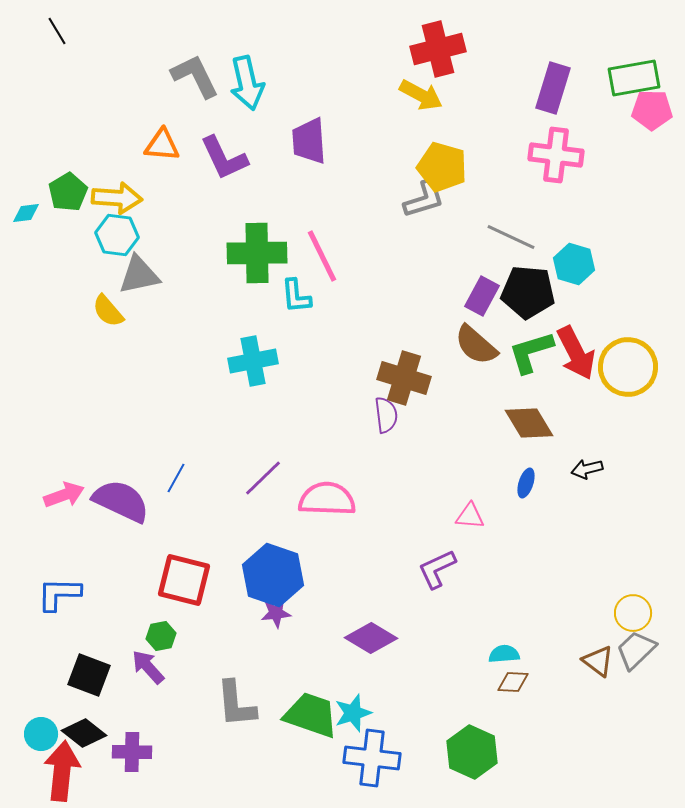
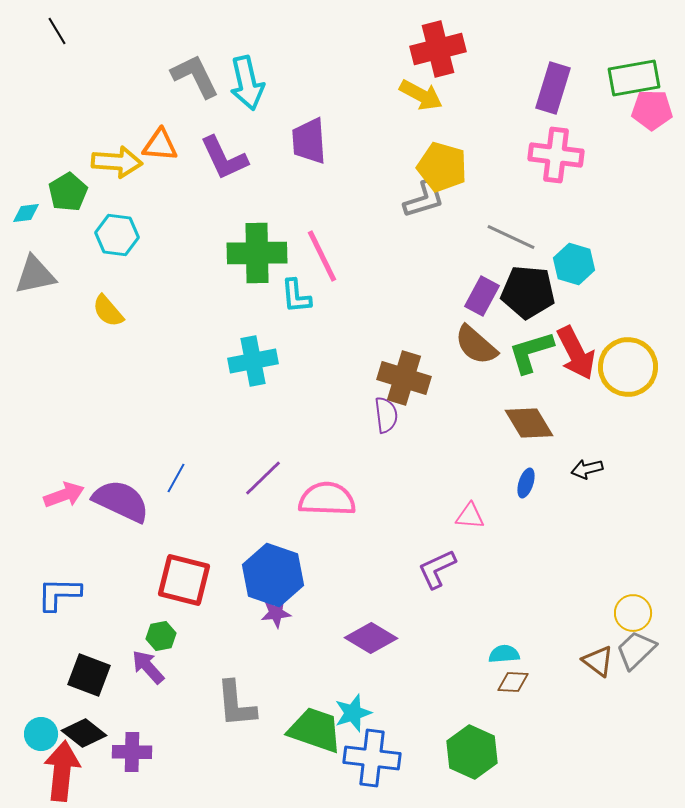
orange triangle at (162, 145): moved 2 px left
yellow arrow at (117, 198): moved 36 px up
gray triangle at (139, 275): moved 104 px left
green trapezoid at (311, 715): moved 4 px right, 15 px down
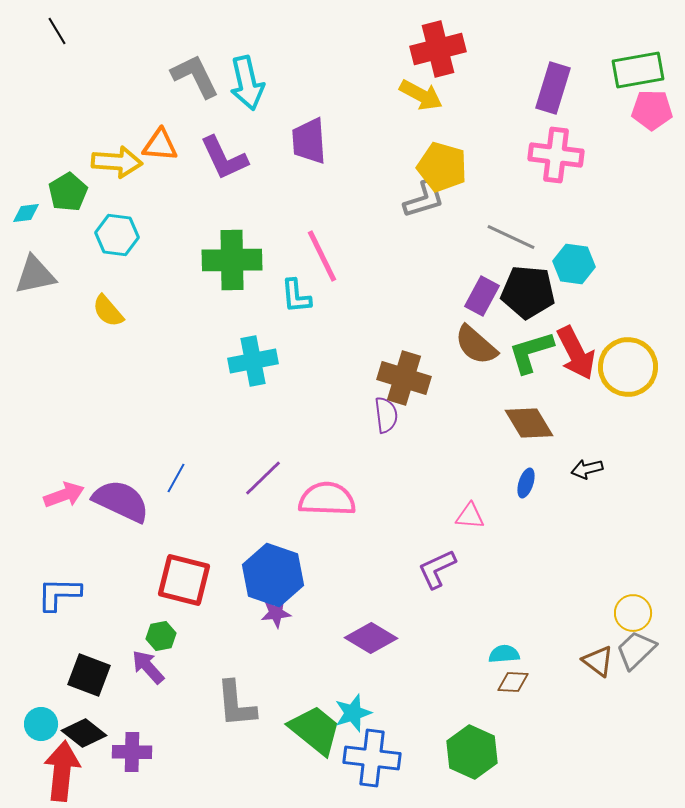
green rectangle at (634, 78): moved 4 px right, 8 px up
green cross at (257, 253): moved 25 px left, 7 px down
cyan hexagon at (574, 264): rotated 9 degrees counterclockwise
green trapezoid at (315, 730): rotated 20 degrees clockwise
cyan circle at (41, 734): moved 10 px up
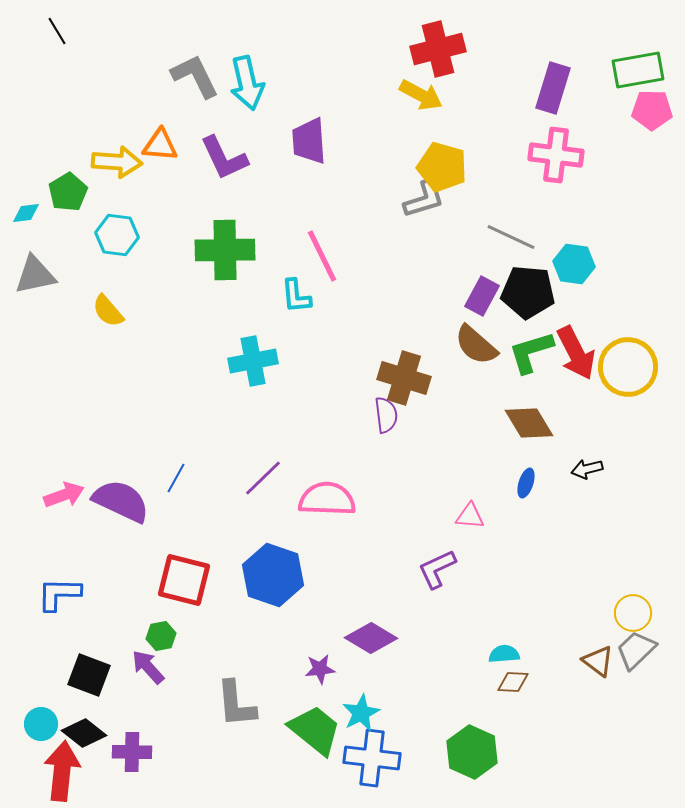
green cross at (232, 260): moved 7 px left, 10 px up
purple star at (276, 613): moved 44 px right, 56 px down
cyan star at (353, 713): moved 8 px right; rotated 9 degrees counterclockwise
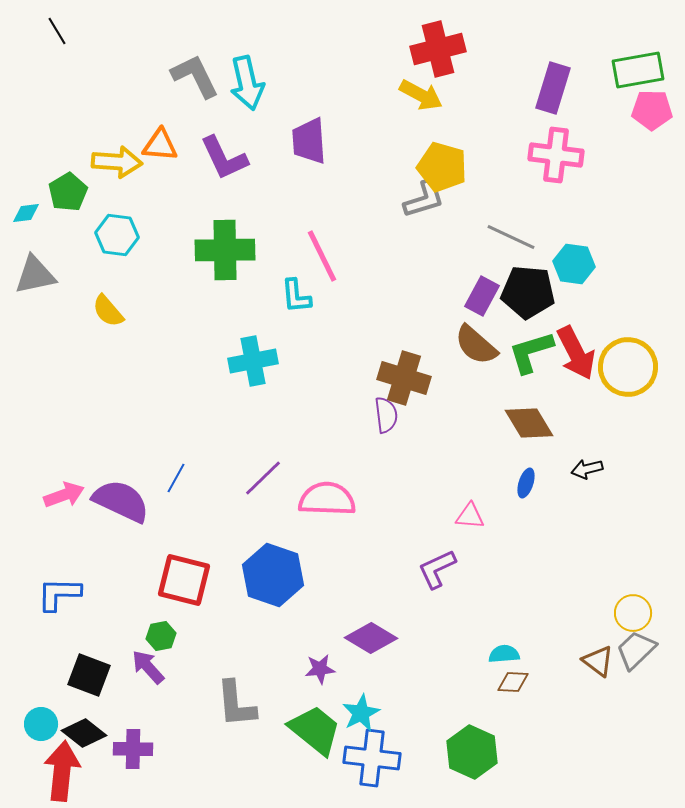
purple cross at (132, 752): moved 1 px right, 3 px up
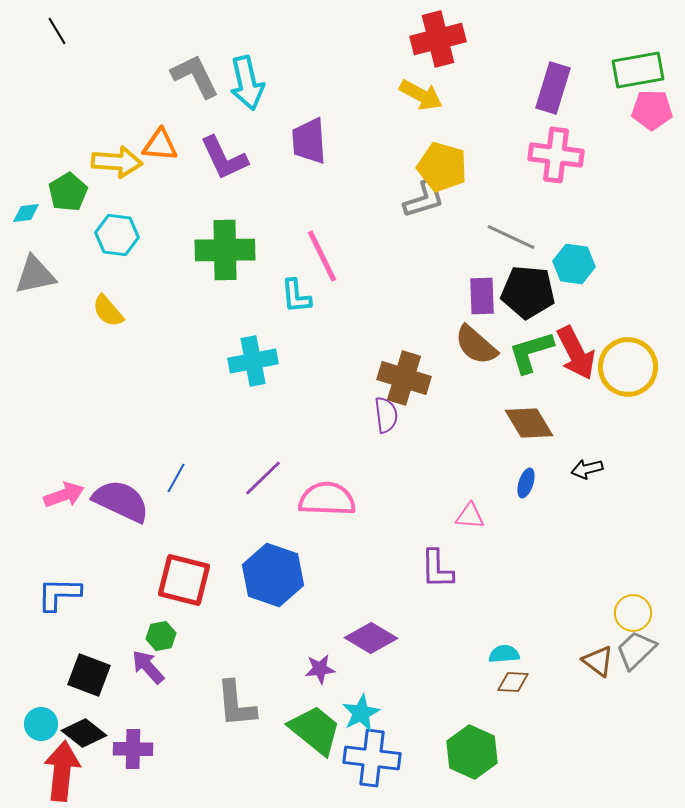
red cross at (438, 49): moved 10 px up
purple rectangle at (482, 296): rotated 30 degrees counterclockwise
purple L-shape at (437, 569): rotated 66 degrees counterclockwise
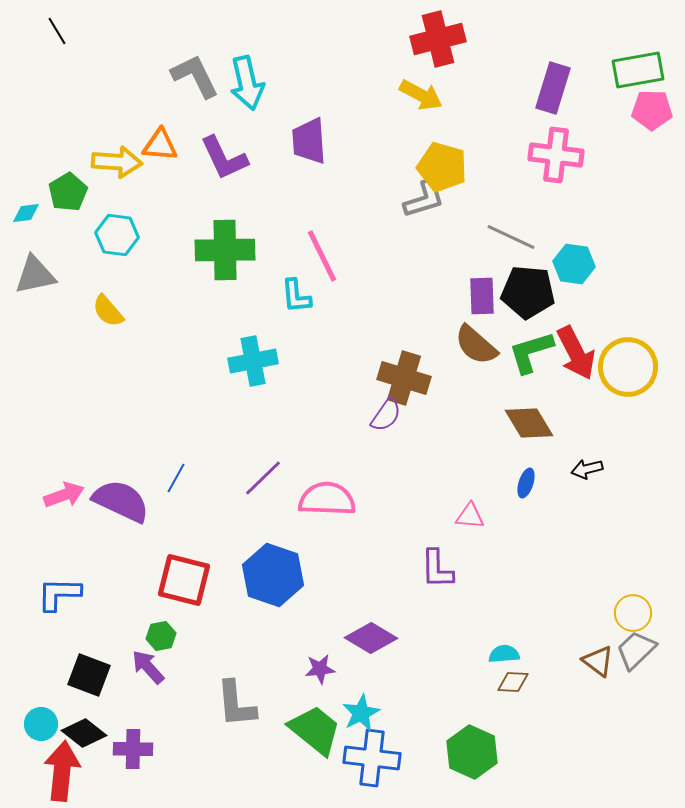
purple semicircle at (386, 415): rotated 42 degrees clockwise
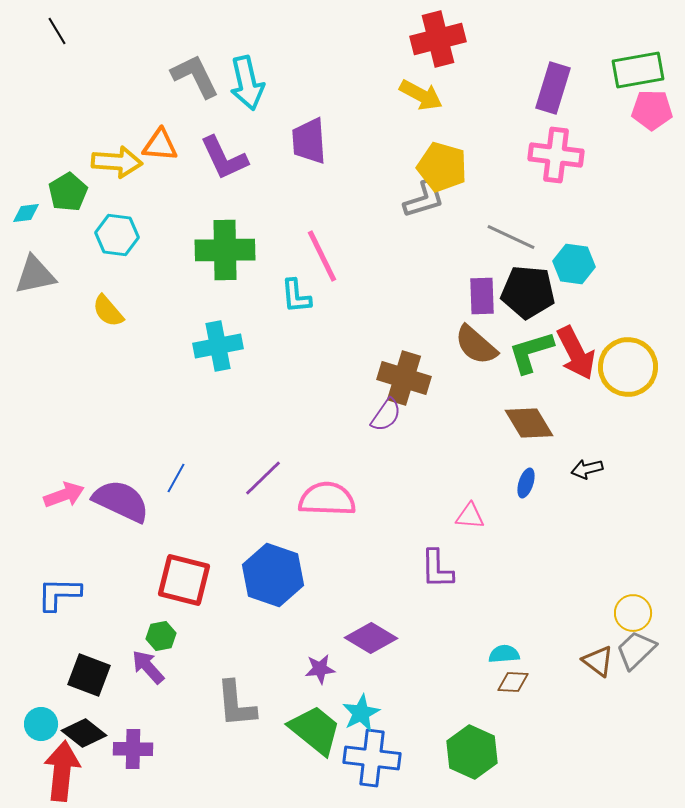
cyan cross at (253, 361): moved 35 px left, 15 px up
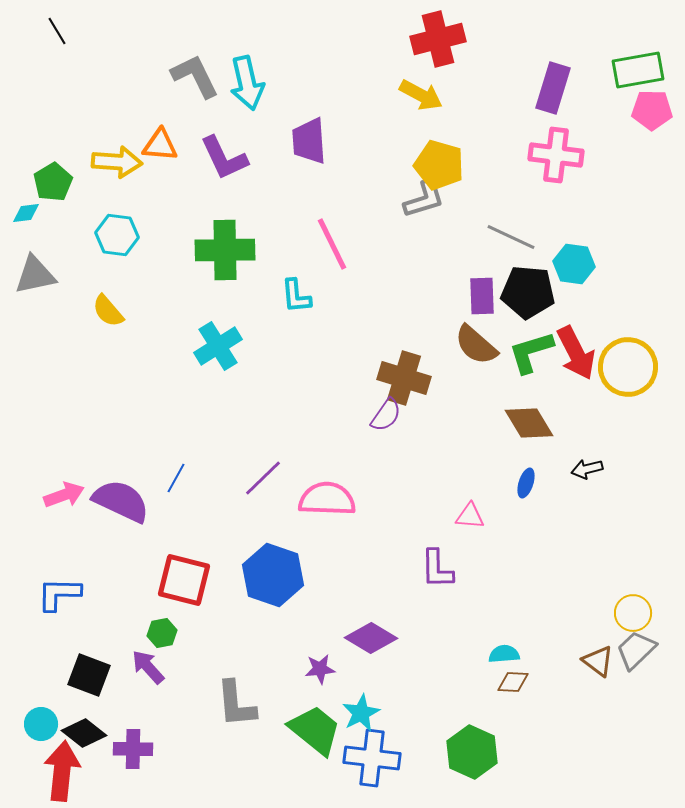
yellow pentagon at (442, 167): moved 3 px left, 2 px up
green pentagon at (68, 192): moved 15 px left, 10 px up
pink line at (322, 256): moved 10 px right, 12 px up
cyan cross at (218, 346): rotated 21 degrees counterclockwise
green hexagon at (161, 636): moved 1 px right, 3 px up
